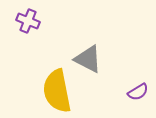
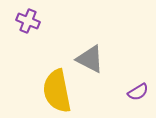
gray triangle: moved 2 px right
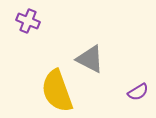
yellow semicircle: rotated 9 degrees counterclockwise
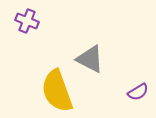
purple cross: moved 1 px left
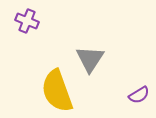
gray triangle: rotated 36 degrees clockwise
purple semicircle: moved 1 px right, 3 px down
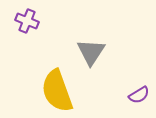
gray triangle: moved 1 px right, 7 px up
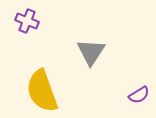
yellow semicircle: moved 15 px left
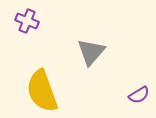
gray triangle: rotated 8 degrees clockwise
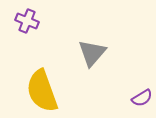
gray triangle: moved 1 px right, 1 px down
purple semicircle: moved 3 px right, 3 px down
